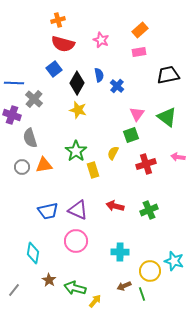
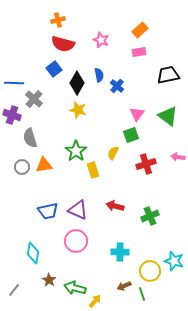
green triangle: moved 1 px right, 1 px up
green cross: moved 1 px right, 6 px down
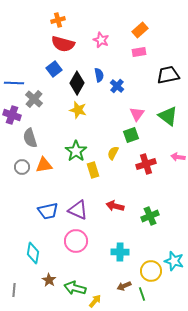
yellow circle: moved 1 px right
gray line: rotated 32 degrees counterclockwise
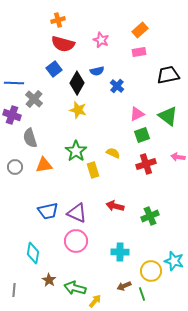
blue semicircle: moved 2 px left, 4 px up; rotated 88 degrees clockwise
pink triangle: rotated 28 degrees clockwise
green square: moved 11 px right
yellow semicircle: rotated 88 degrees clockwise
gray circle: moved 7 px left
purple triangle: moved 1 px left, 3 px down
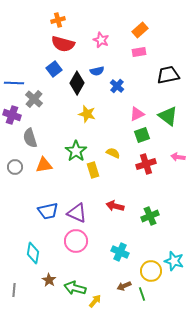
yellow star: moved 9 px right, 4 px down
cyan cross: rotated 24 degrees clockwise
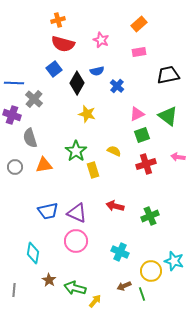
orange rectangle: moved 1 px left, 6 px up
yellow semicircle: moved 1 px right, 2 px up
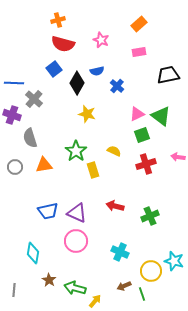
green triangle: moved 7 px left
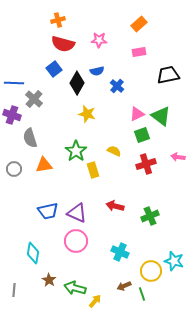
pink star: moved 2 px left; rotated 21 degrees counterclockwise
gray circle: moved 1 px left, 2 px down
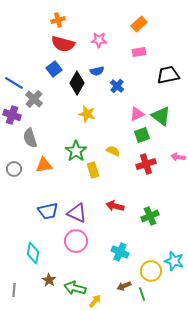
blue line: rotated 30 degrees clockwise
yellow semicircle: moved 1 px left
